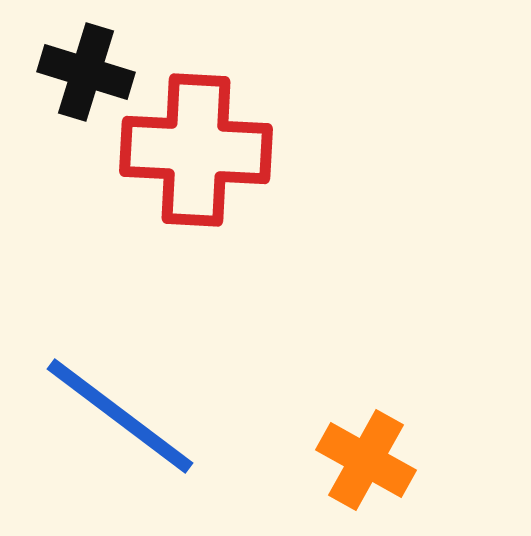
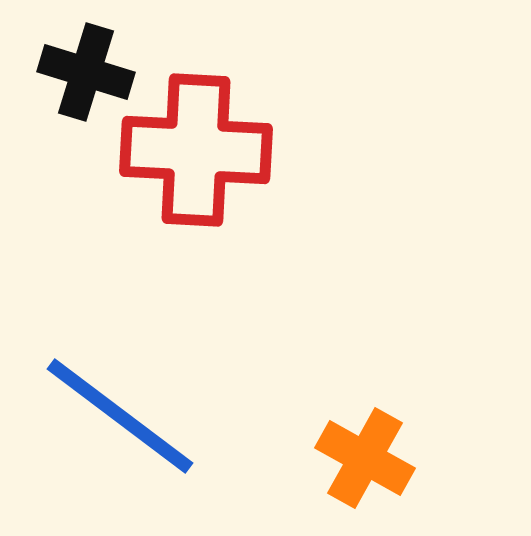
orange cross: moved 1 px left, 2 px up
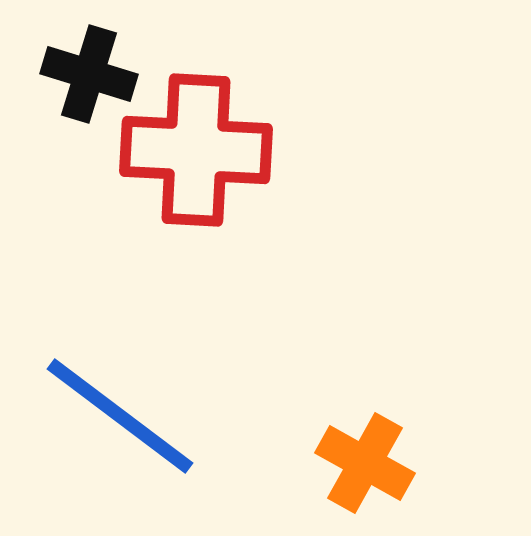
black cross: moved 3 px right, 2 px down
orange cross: moved 5 px down
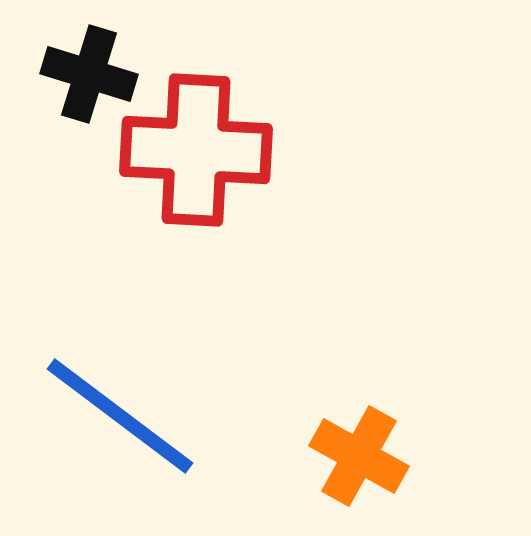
orange cross: moved 6 px left, 7 px up
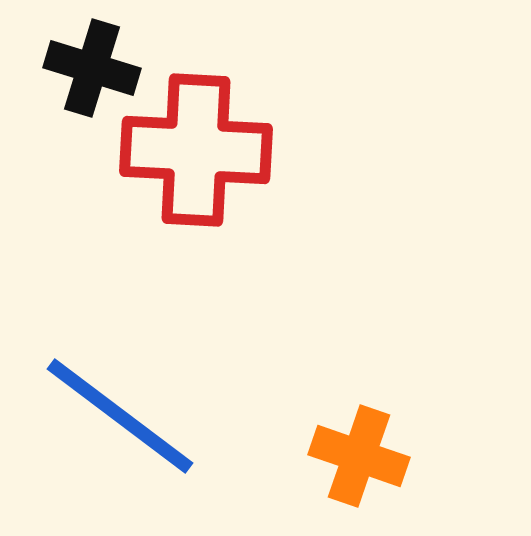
black cross: moved 3 px right, 6 px up
orange cross: rotated 10 degrees counterclockwise
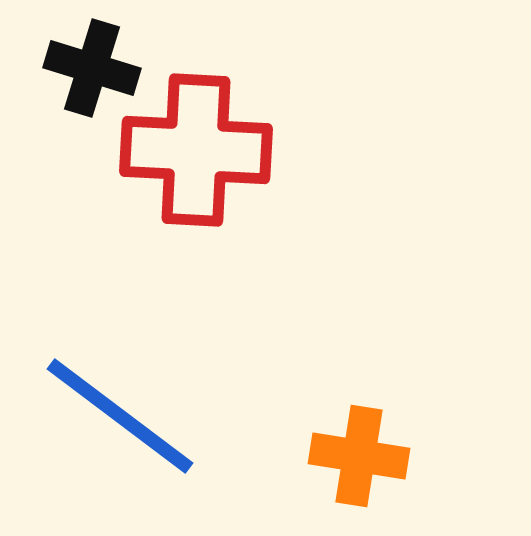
orange cross: rotated 10 degrees counterclockwise
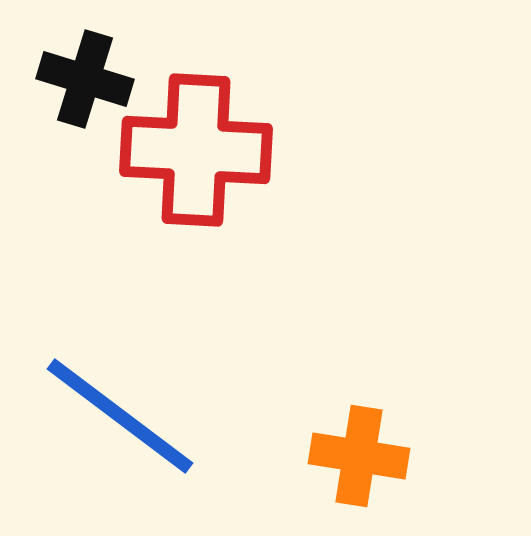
black cross: moved 7 px left, 11 px down
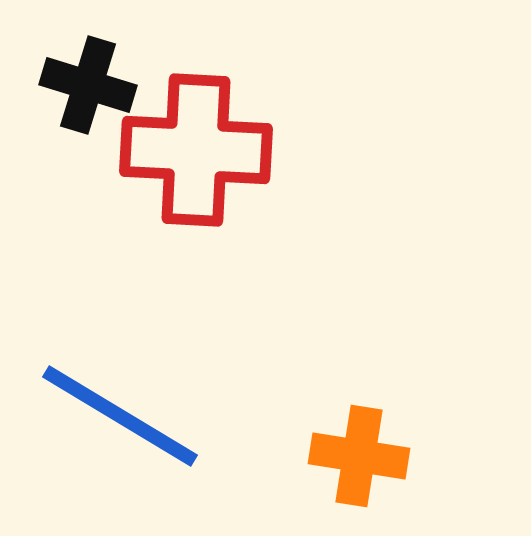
black cross: moved 3 px right, 6 px down
blue line: rotated 6 degrees counterclockwise
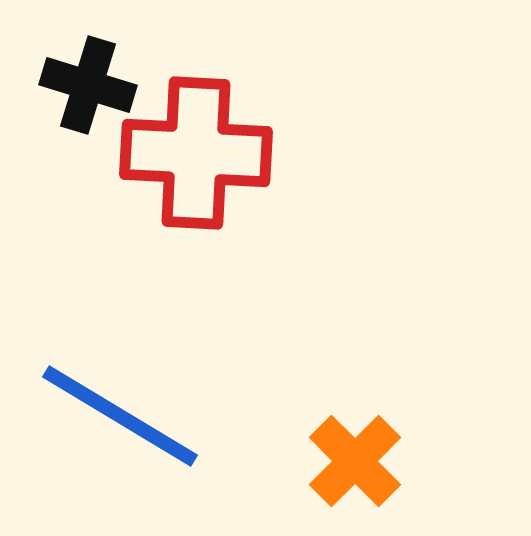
red cross: moved 3 px down
orange cross: moved 4 px left, 5 px down; rotated 36 degrees clockwise
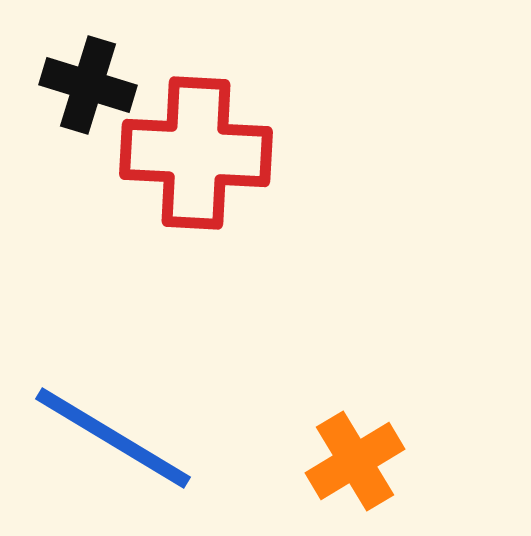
blue line: moved 7 px left, 22 px down
orange cross: rotated 14 degrees clockwise
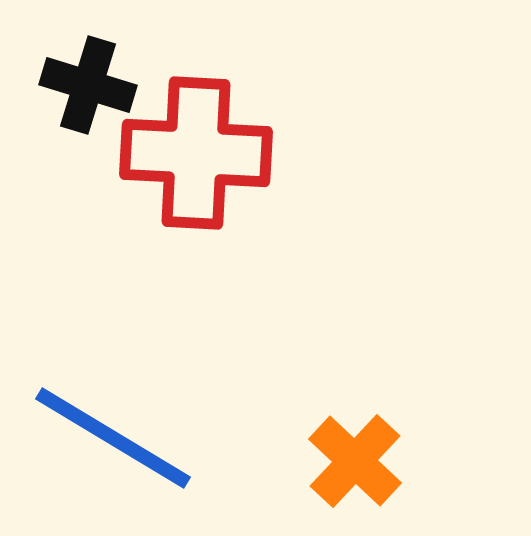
orange cross: rotated 16 degrees counterclockwise
